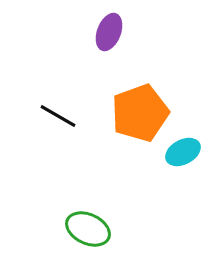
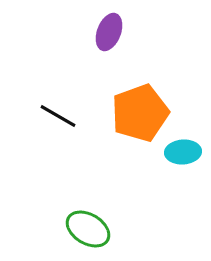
cyan ellipse: rotated 24 degrees clockwise
green ellipse: rotated 6 degrees clockwise
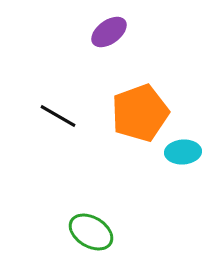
purple ellipse: rotated 33 degrees clockwise
green ellipse: moved 3 px right, 3 px down
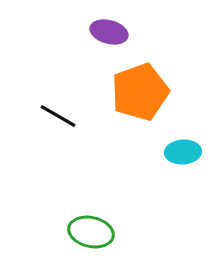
purple ellipse: rotated 51 degrees clockwise
orange pentagon: moved 21 px up
green ellipse: rotated 18 degrees counterclockwise
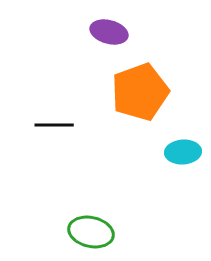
black line: moved 4 px left, 9 px down; rotated 30 degrees counterclockwise
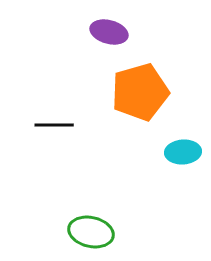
orange pentagon: rotated 4 degrees clockwise
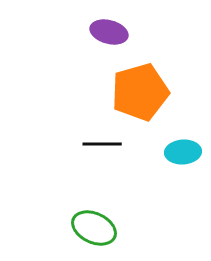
black line: moved 48 px right, 19 px down
green ellipse: moved 3 px right, 4 px up; rotated 12 degrees clockwise
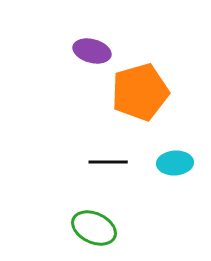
purple ellipse: moved 17 px left, 19 px down
black line: moved 6 px right, 18 px down
cyan ellipse: moved 8 px left, 11 px down
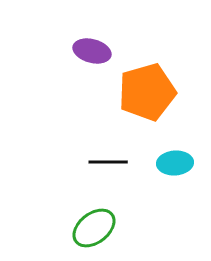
orange pentagon: moved 7 px right
green ellipse: rotated 63 degrees counterclockwise
